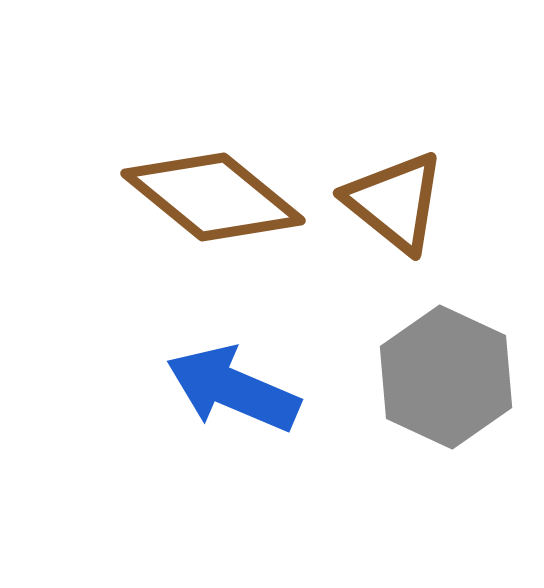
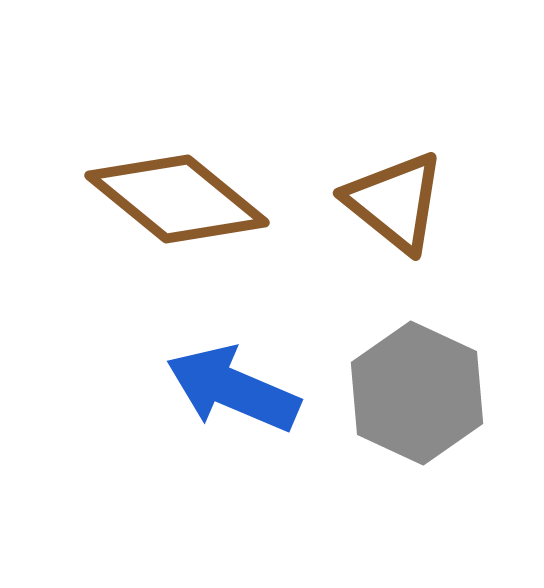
brown diamond: moved 36 px left, 2 px down
gray hexagon: moved 29 px left, 16 px down
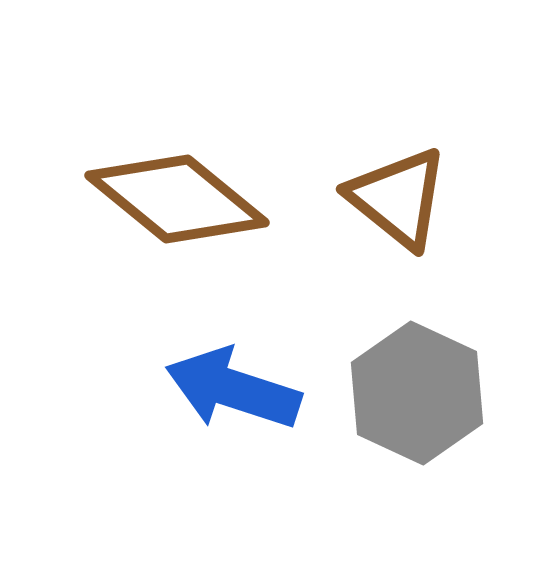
brown triangle: moved 3 px right, 4 px up
blue arrow: rotated 5 degrees counterclockwise
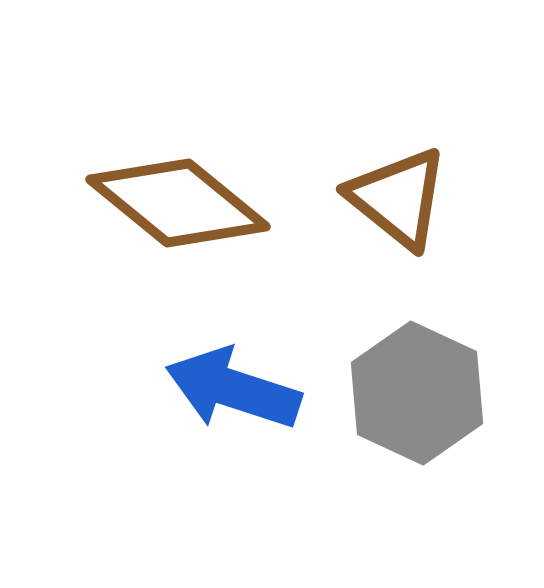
brown diamond: moved 1 px right, 4 px down
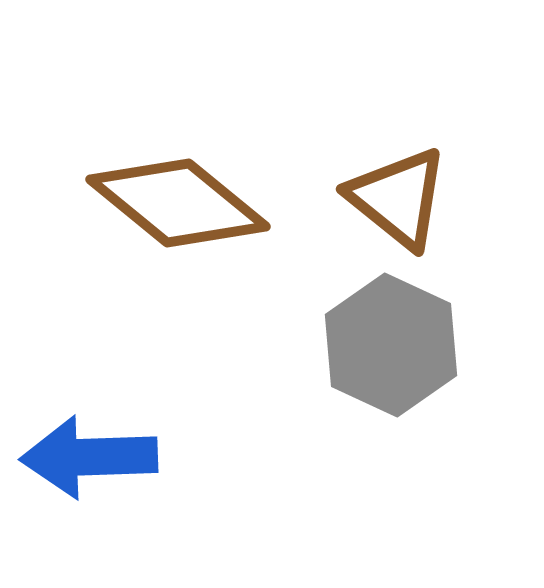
blue arrow: moved 144 px left, 68 px down; rotated 20 degrees counterclockwise
gray hexagon: moved 26 px left, 48 px up
